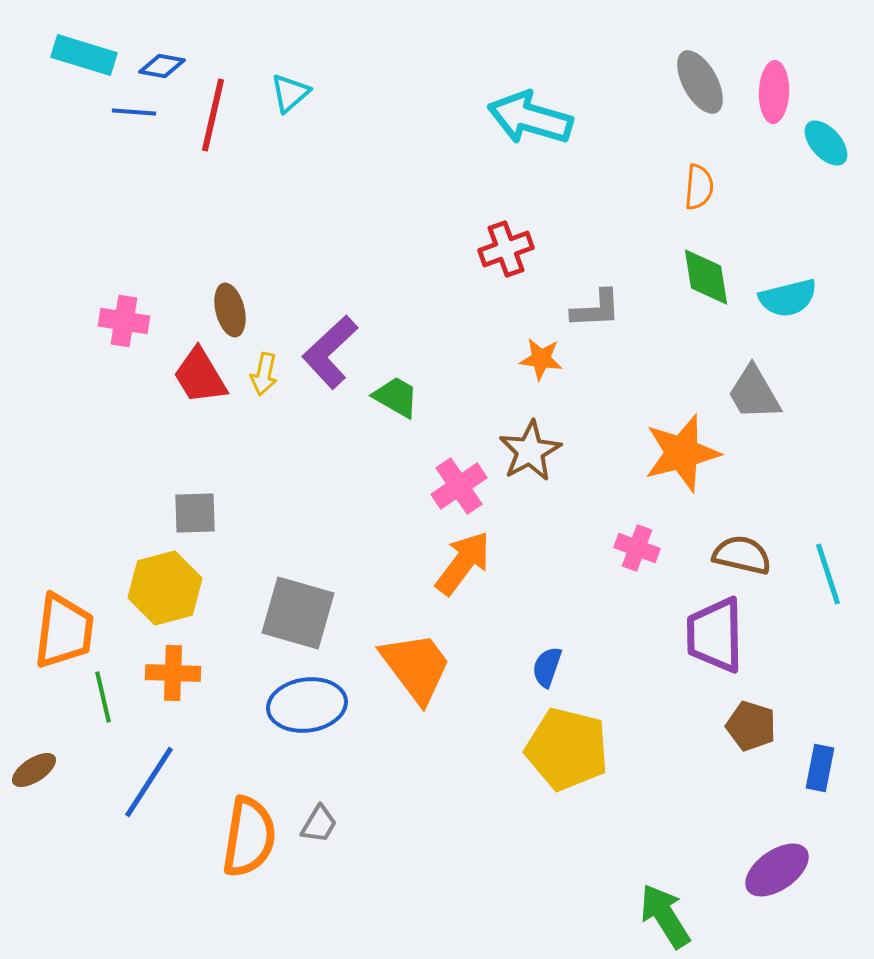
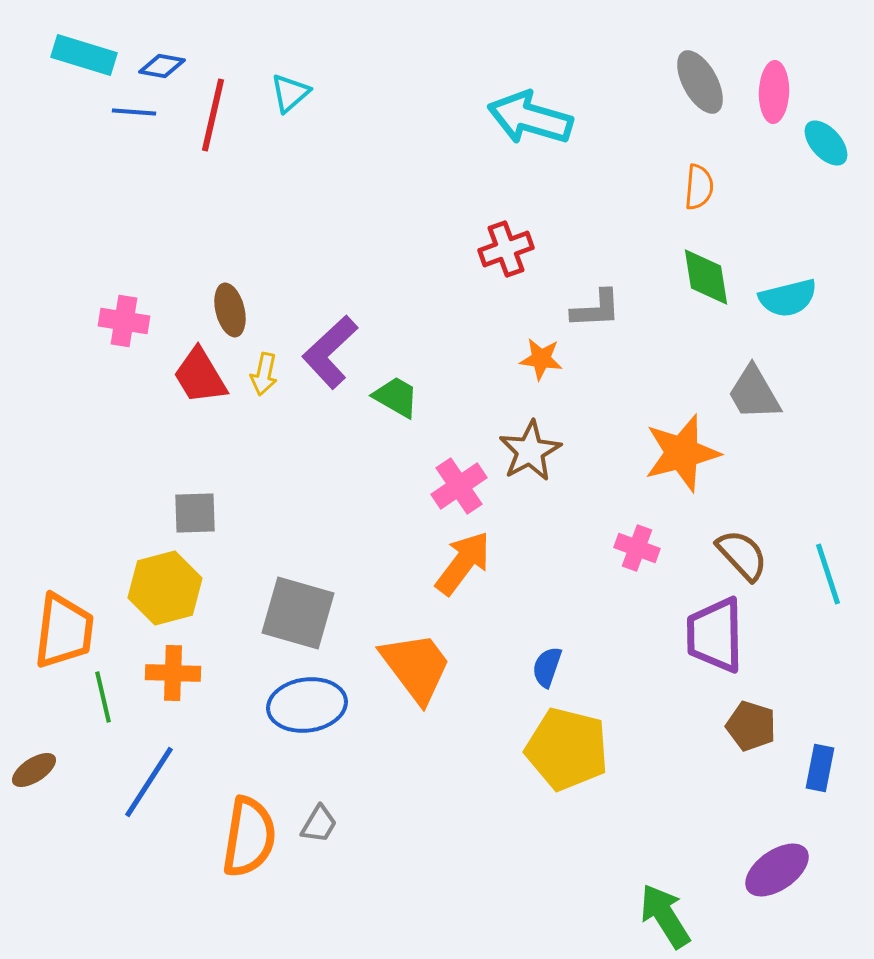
brown semicircle at (742, 555): rotated 34 degrees clockwise
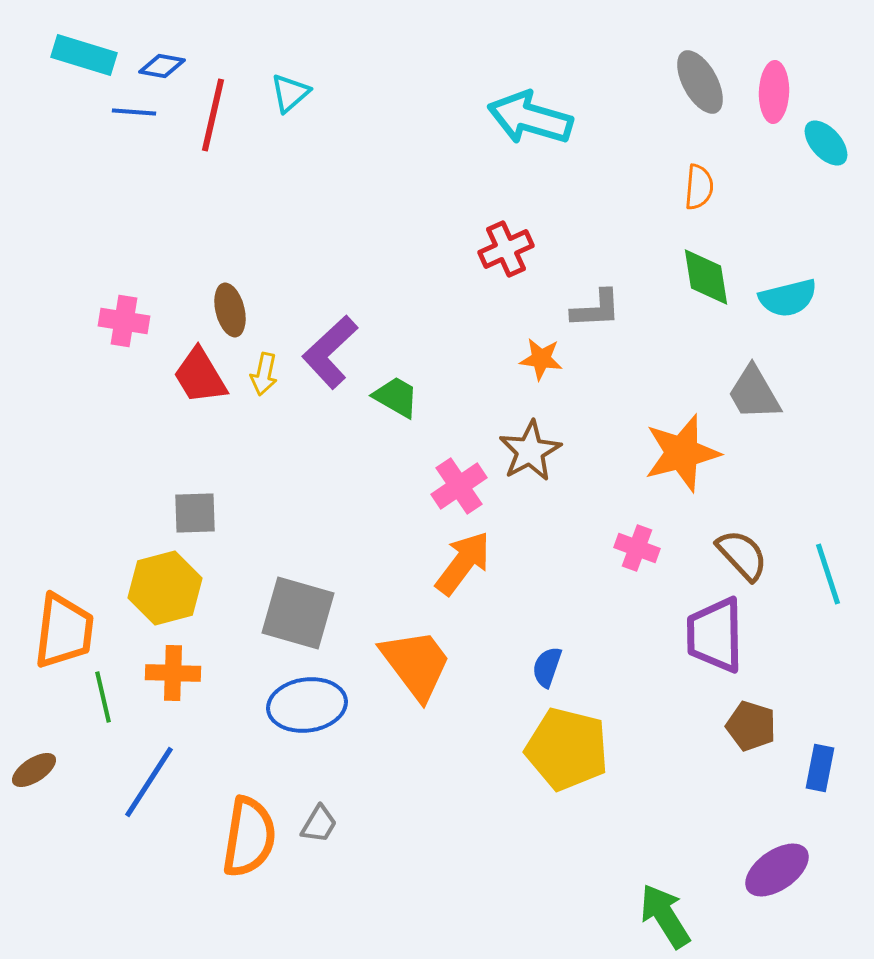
red cross at (506, 249): rotated 4 degrees counterclockwise
orange trapezoid at (416, 667): moved 3 px up
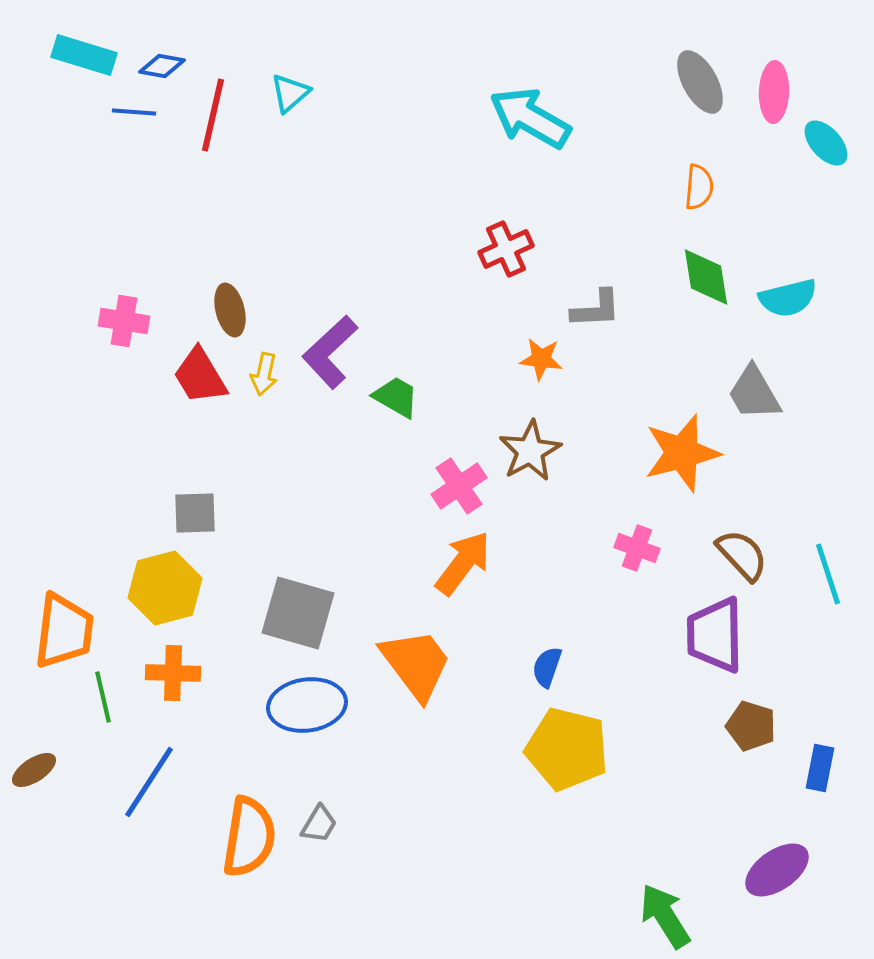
cyan arrow at (530, 118): rotated 14 degrees clockwise
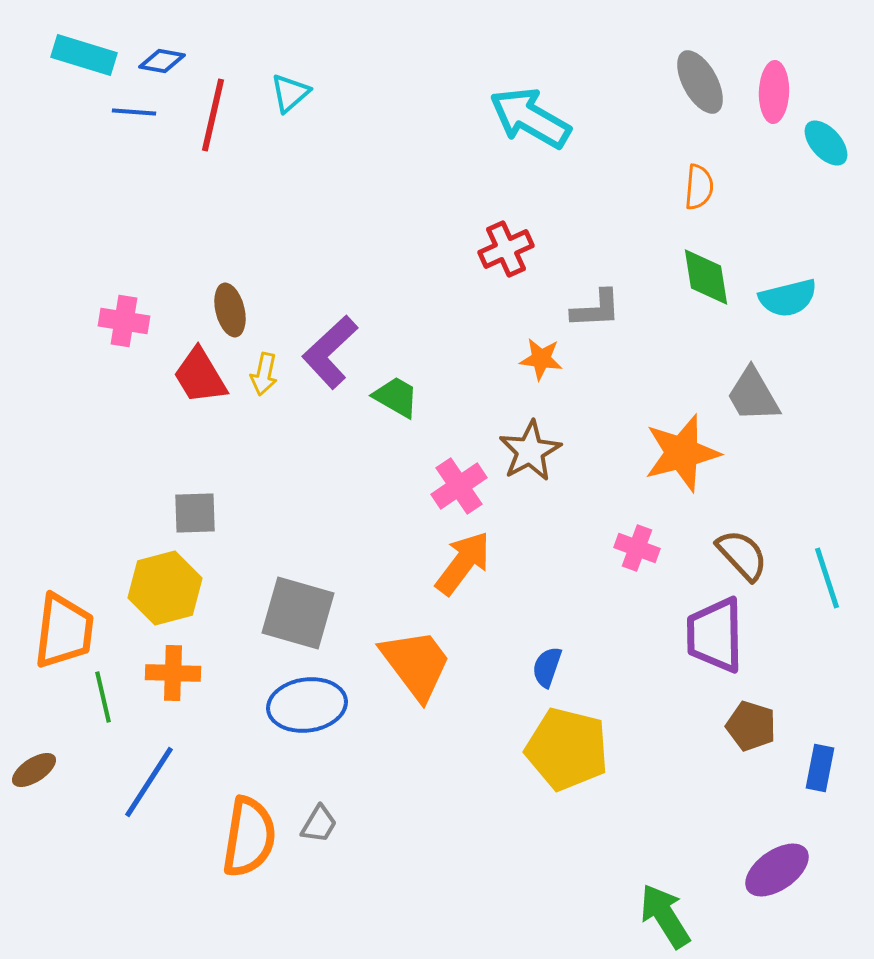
blue diamond at (162, 66): moved 5 px up
gray trapezoid at (754, 393): moved 1 px left, 2 px down
cyan line at (828, 574): moved 1 px left, 4 px down
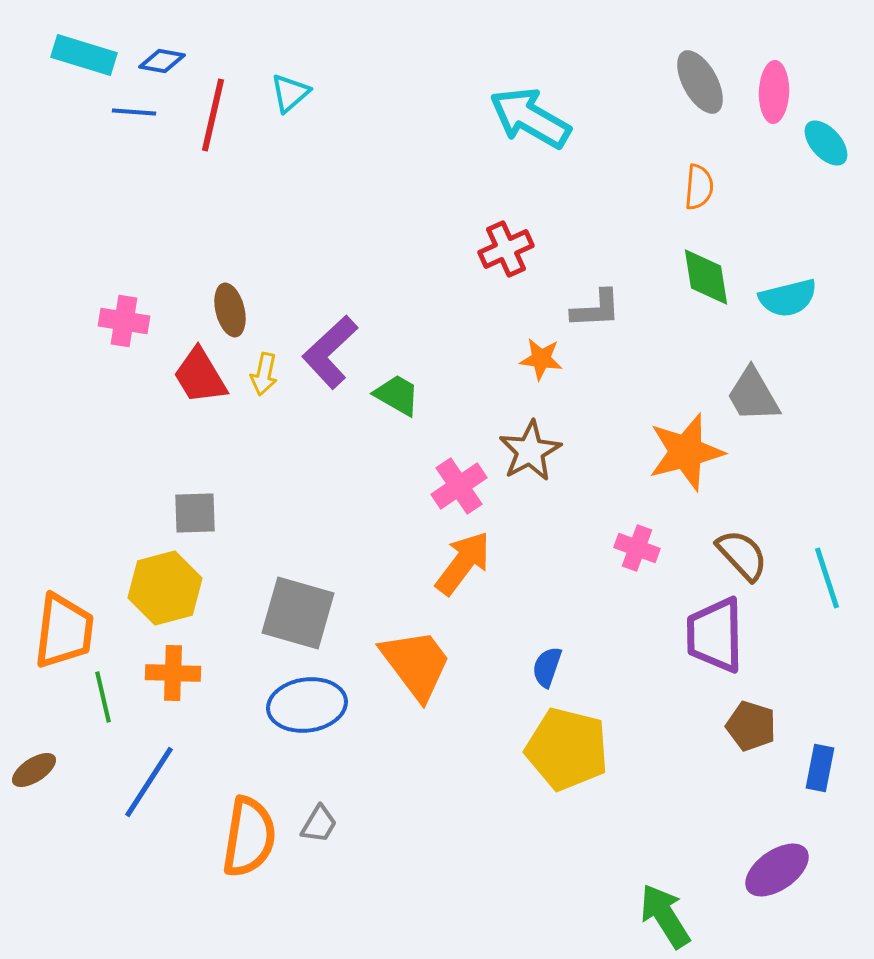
green trapezoid at (396, 397): moved 1 px right, 2 px up
orange star at (682, 453): moved 4 px right, 1 px up
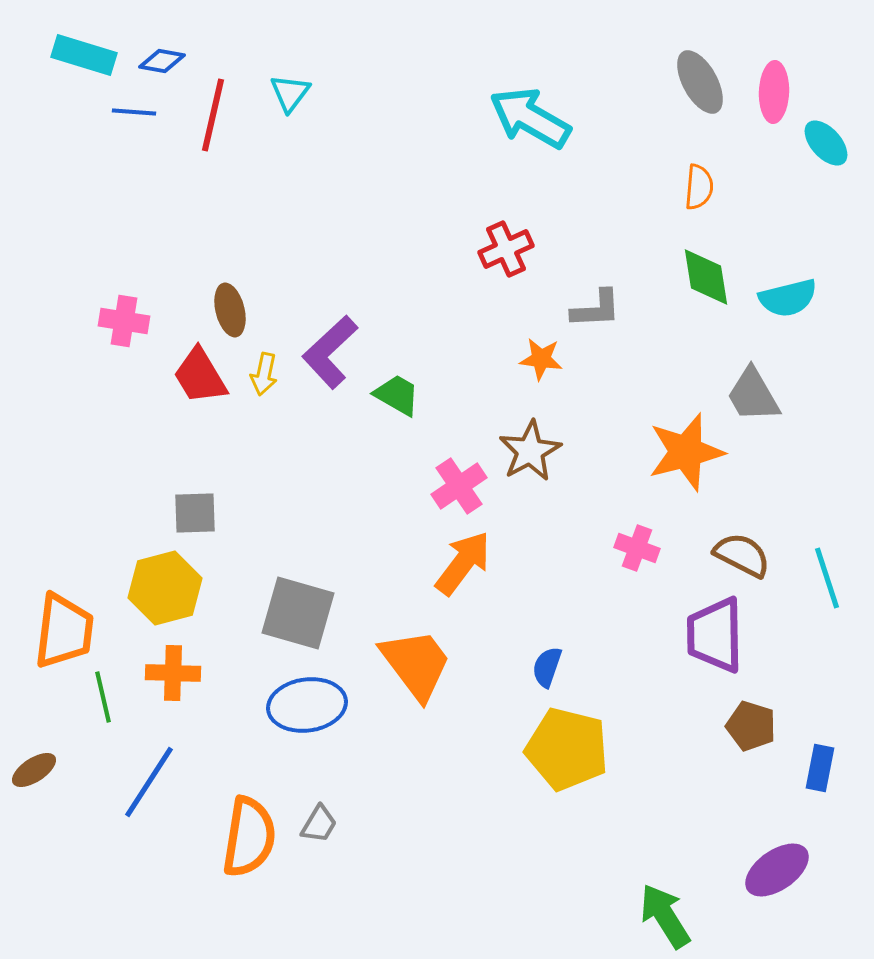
cyan triangle at (290, 93): rotated 12 degrees counterclockwise
brown semicircle at (742, 555): rotated 20 degrees counterclockwise
